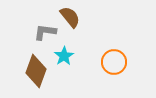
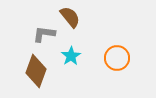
gray L-shape: moved 1 px left, 2 px down
cyan star: moved 7 px right
orange circle: moved 3 px right, 4 px up
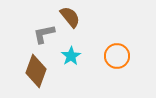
gray L-shape: rotated 20 degrees counterclockwise
orange circle: moved 2 px up
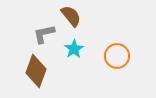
brown semicircle: moved 1 px right, 1 px up
cyan star: moved 3 px right, 7 px up
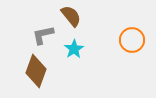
gray L-shape: moved 1 px left, 1 px down
orange circle: moved 15 px right, 16 px up
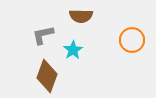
brown semicircle: moved 10 px right; rotated 130 degrees clockwise
cyan star: moved 1 px left, 1 px down
brown diamond: moved 11 px right, 5 px down
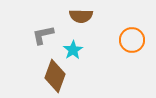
brown diamond: moved 8 px right
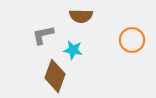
cyan star: rotated 30 degrees counterclockwise
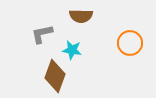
gray L-shape: moved 1 px left, 1 px up
orange circle: moved 2 px left, 3 px down
cyan star: moved 1 px left
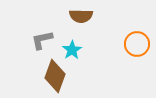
gray L-shape: moved 6 px down
orange circle: moved 7 px right, 1 px down
cyan star: rotated 30 degrees clockwise
